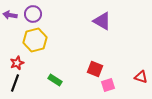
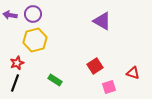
red square: moved 3 px up; rotated 35 degrees clockwise
red triangle: moved 8 px left, 4 px up
pink square: moved 1 px right, 2 px down
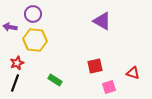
purple arrow: moved 12 px down
yellow hexagon: rotated 20 degrees clockwise
red square: rotated 21 degrees clockwise
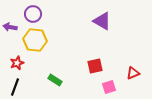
red triangle: rotated 40 degrees counterclockwise
black line: moved 4 px down
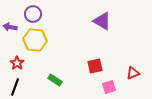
red star: rotated 16 degrees counterclockwise
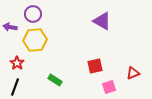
yellow hexagon: rotated 10 degrees counterclockwise
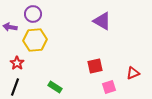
green rectangle: moved 7 px down
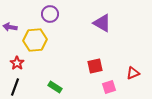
purple circle: moved 17 px right
purple triangle: moved 2 px down
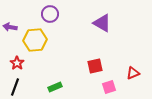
green rectangle: rotated 56 degrees counterclockwise
